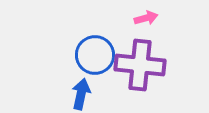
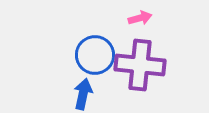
pink arrow: moved 6 px left
blue arrow: moved 2 px right
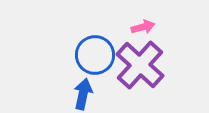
pink arrow: moved 3 px right, 9 px down
purple cross: rotated 36 degrees clockwise
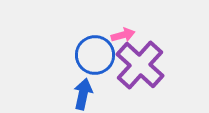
pink arrow: moved 20 px left, 8 px down
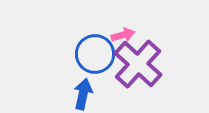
blue circle: moved 1 px up
purple cross: moved 2 px left, 1 px up
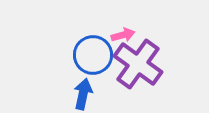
blue circle: moved 2 px left, 1 px down
purple cross: rotated 6 degrees counterclockwise
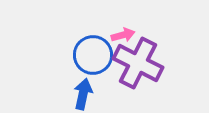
purple cross: moved 1 px up; rotated 9 degrees counterclockwise
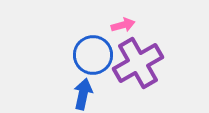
pink arrow: moved 10 px up
purple cross: rotated 33 degrees clockwise
